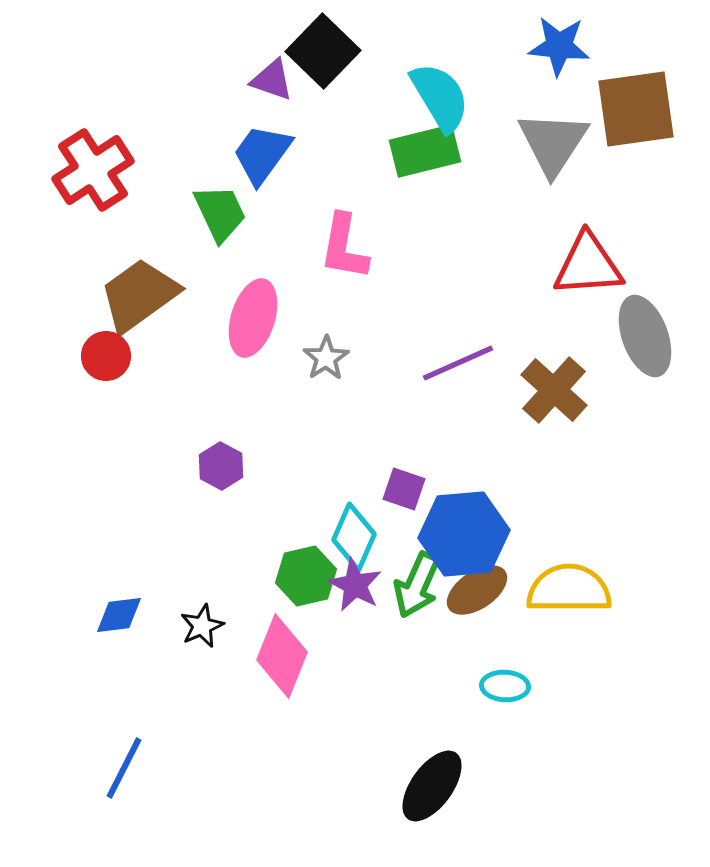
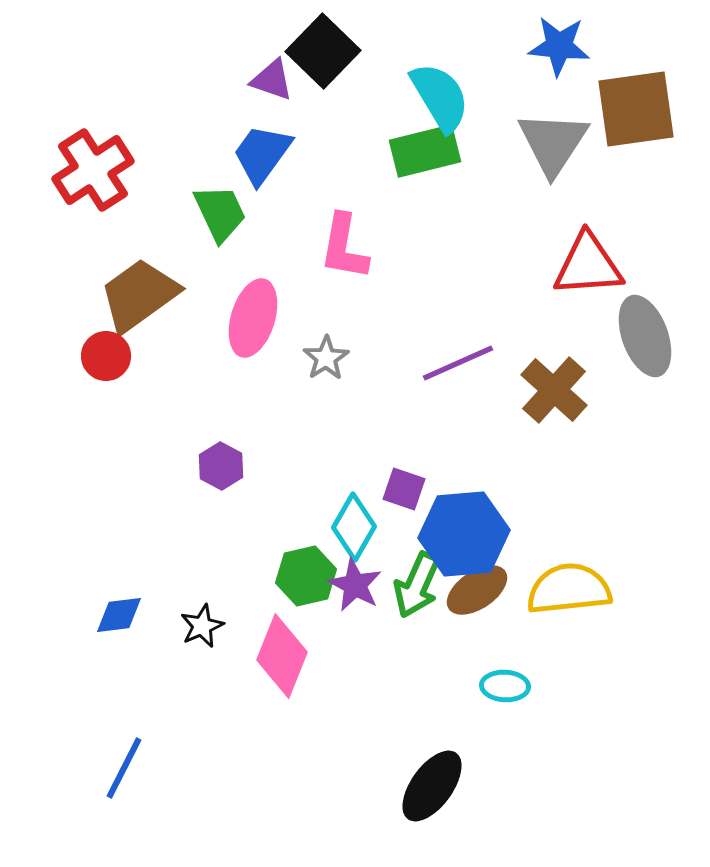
cyan diamond: moved 10 px up; rotated 6 degrees clockwise
yellow semicircle: rotated 6 degrees counterclockwise
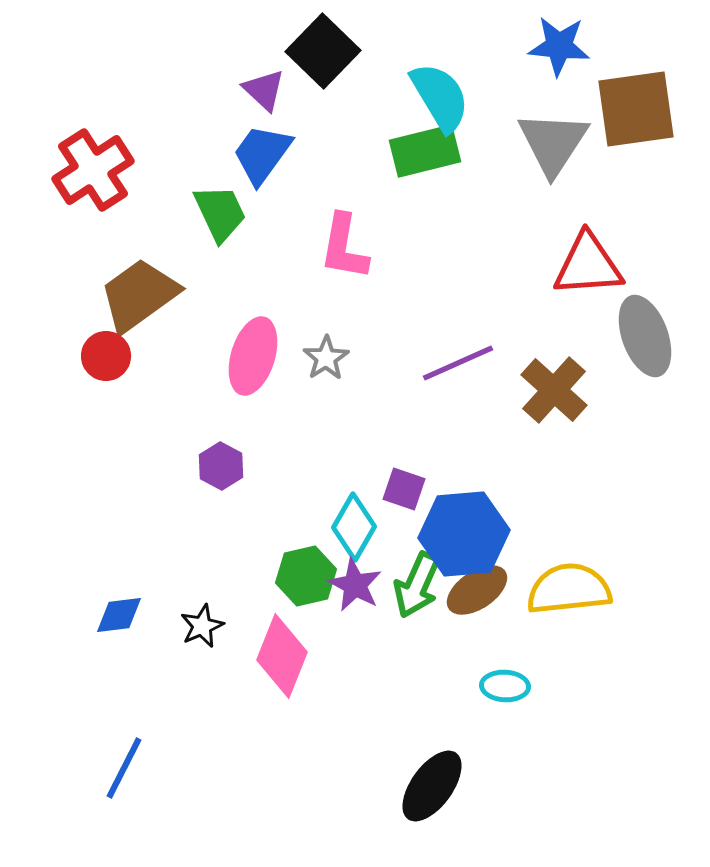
purple triangle: moved 8 px left, 10 px down; rotated 24 degrees clockwise
pink ellipse: moved 38 px down
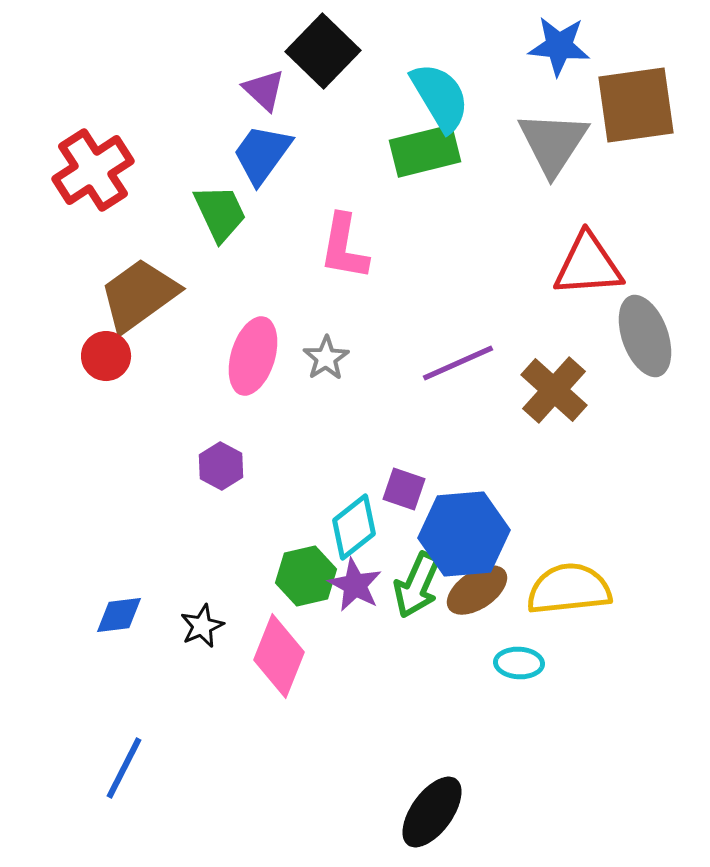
brown square: moved 4 px up
cyan diamond: rotated 22 degrees clockwise
pink diamond: moved 3 px left
cyan ellipse: moved 14 px right, 23 px up
black ellipse: moved 26 px down
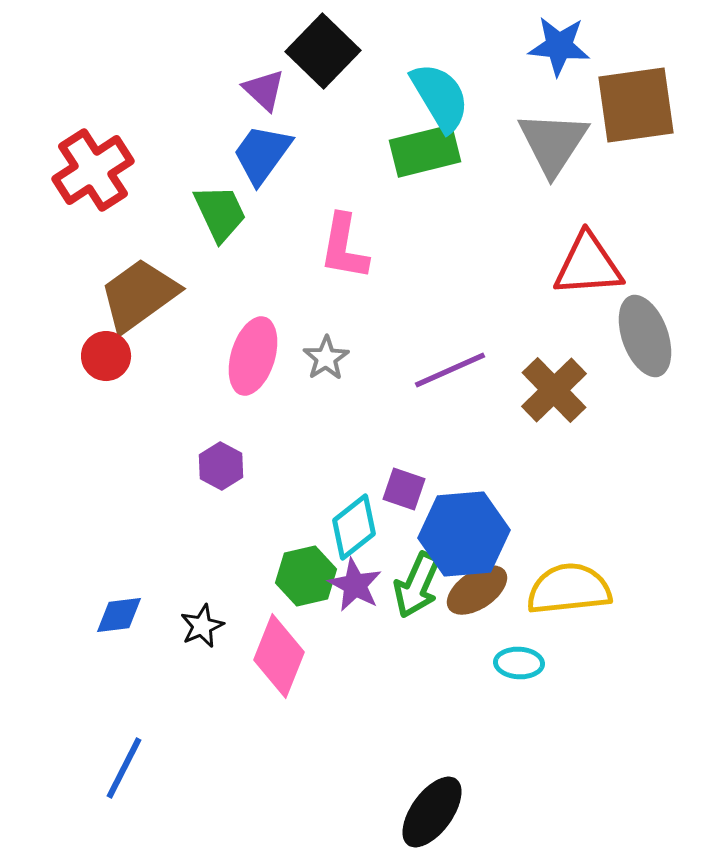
purple line: moved 8 px left, 7 px down
brown cross: rotated 4 degrees clockwise
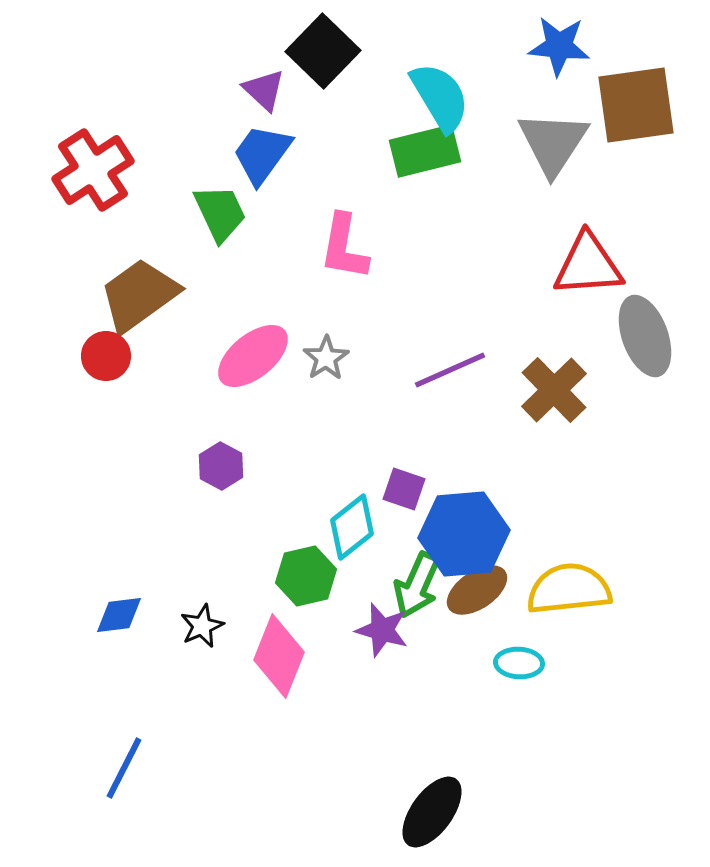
pink ellipse: rotated 34 degrees clockwise
cyan diamond: moved 2 px left
purple star: moved 27 px right, 45 px down; rotated 12 degrees counterclockwise
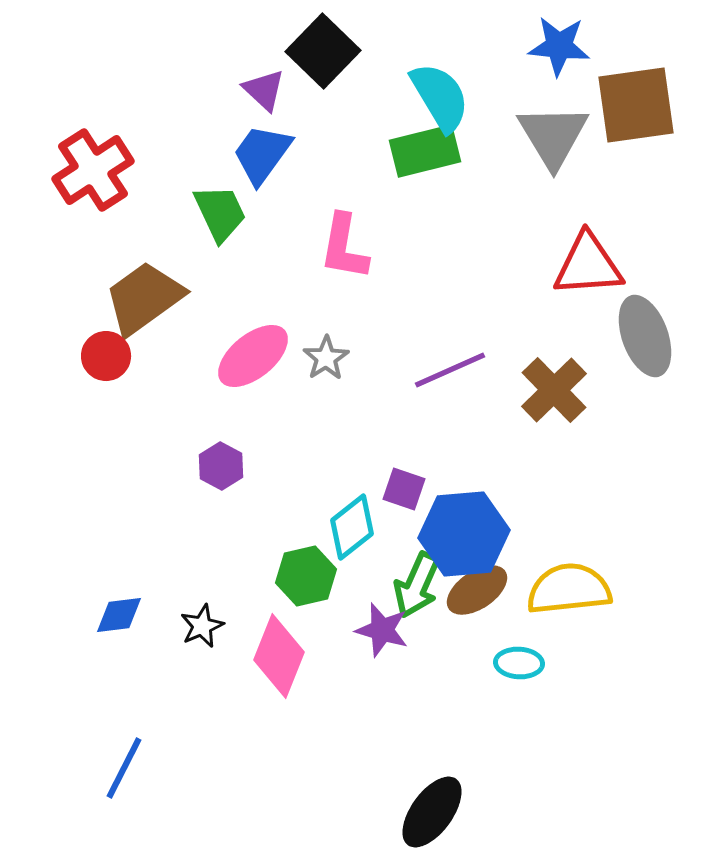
gray triangle: moved 7 px up; rotated 4 degrees counterclockwise
brown trapezoid: moved 5 px right, 3 px down
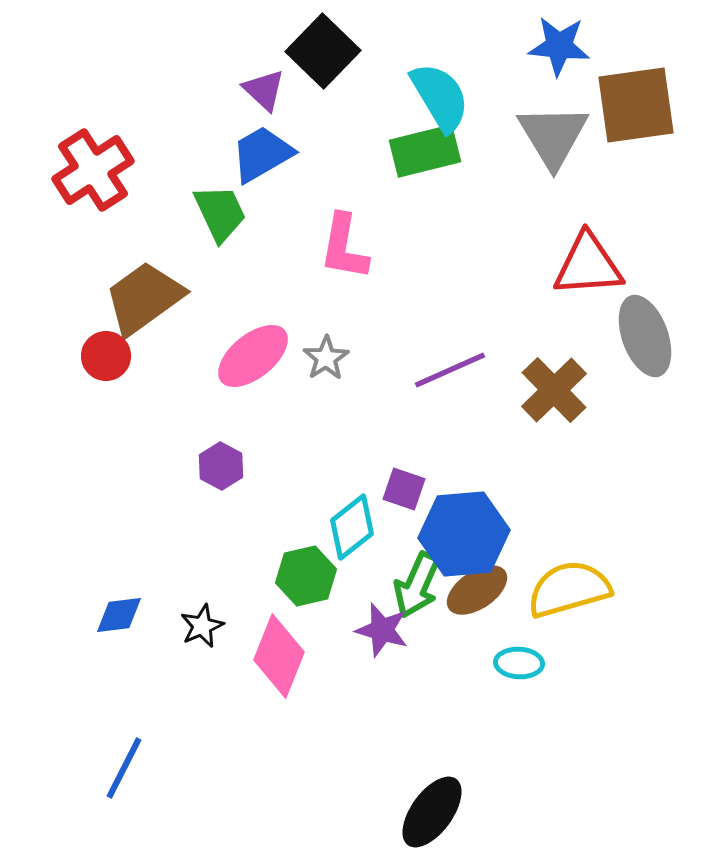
blue trapezoid: rotated 24 degrees clockwise
yellow semicircle: rotated 10 degrees counterclockwise
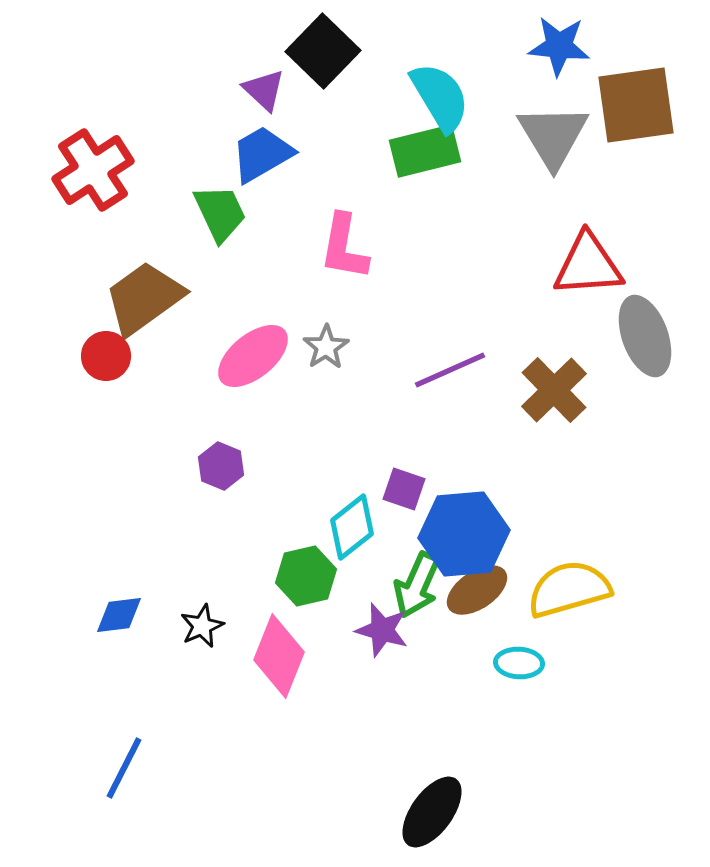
gray star: moved 11 px up
purple hexagon: rotated 6 degrees counterclockwise
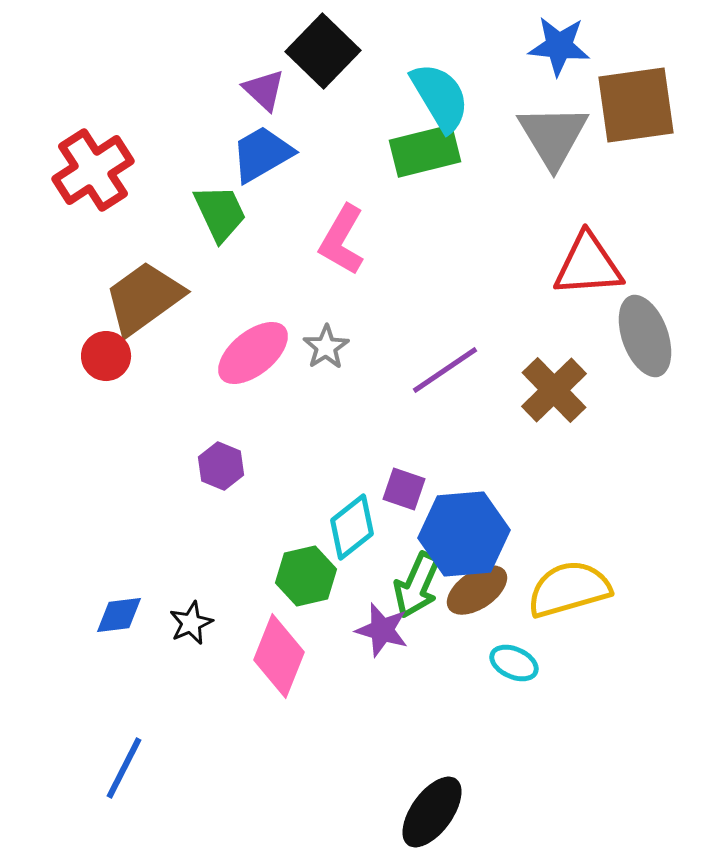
pink L-shape: moved 2 px left, 7 px up; rotated 20 degrees clockwise
pink ellipse: moved 3 px up
purple line: moved 5 px left; rotated 10 degrees counterclockwise
black star: moved 11 px left, 3 px up
cyan ellipse: moved 5 px left; rotated 21 degrees clockwise
